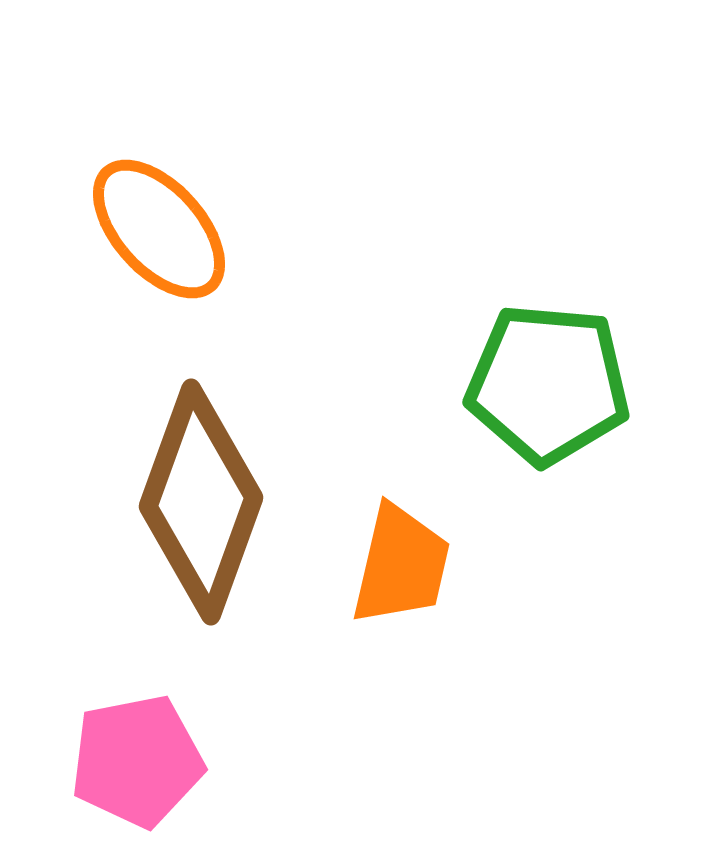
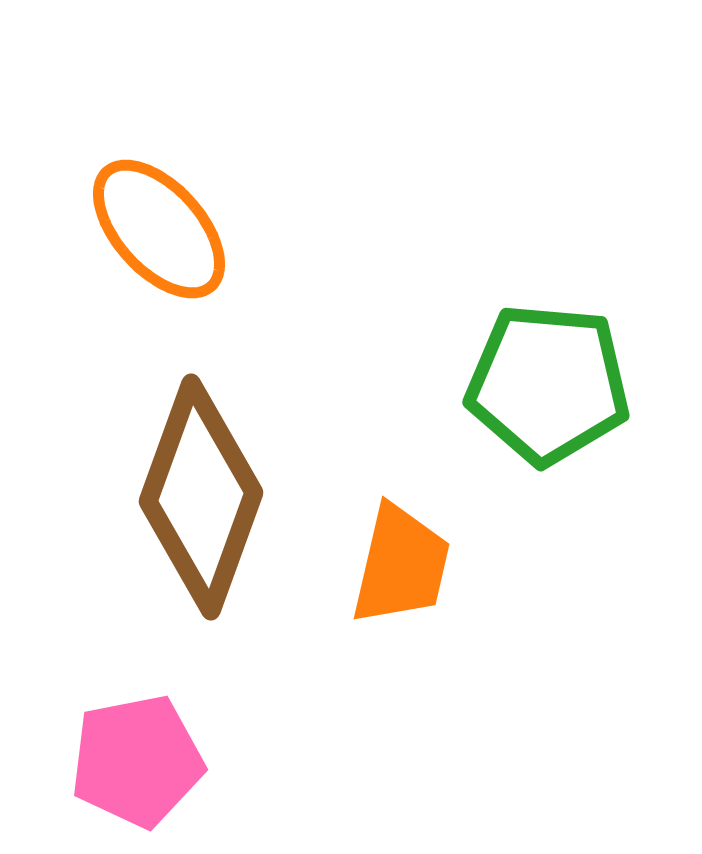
brown diamond: moved 5 px up
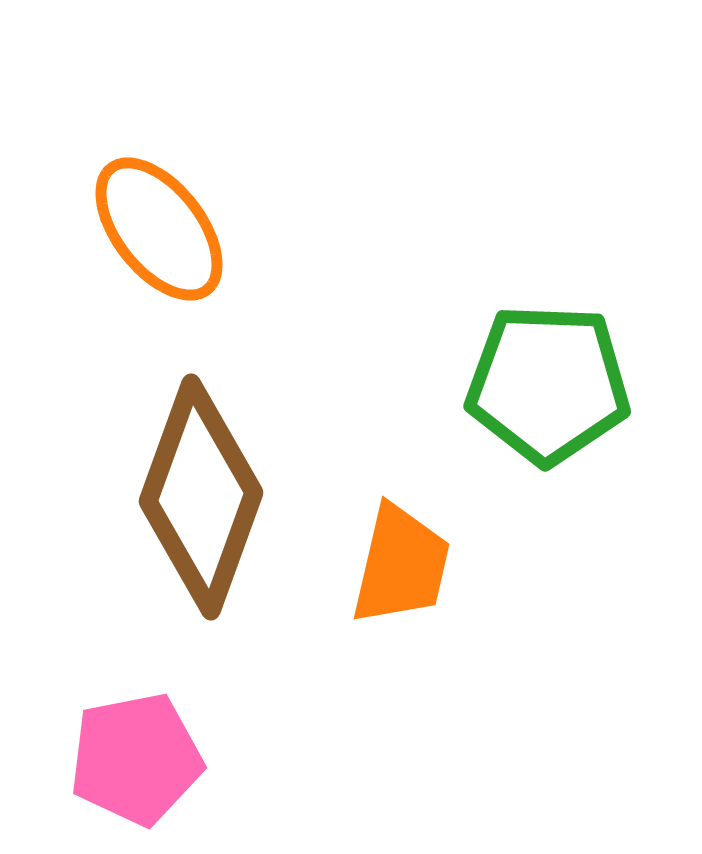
orange ellipse: rotated 4 degrees clockwise
green pentagon: rotated 3 degrees counterclockwise
pink pentagon: moved 1 px left, 2 px up
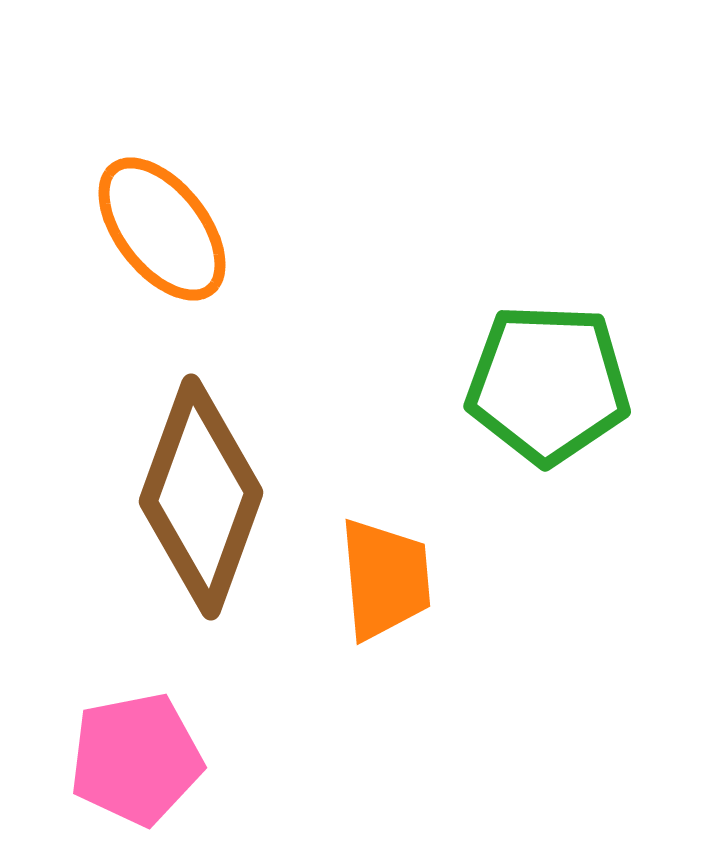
orange ellipse: moved 3 px right
orange trapezoid: moved 16 px left, 14 px down; rotated 18 degrees counterclockwise
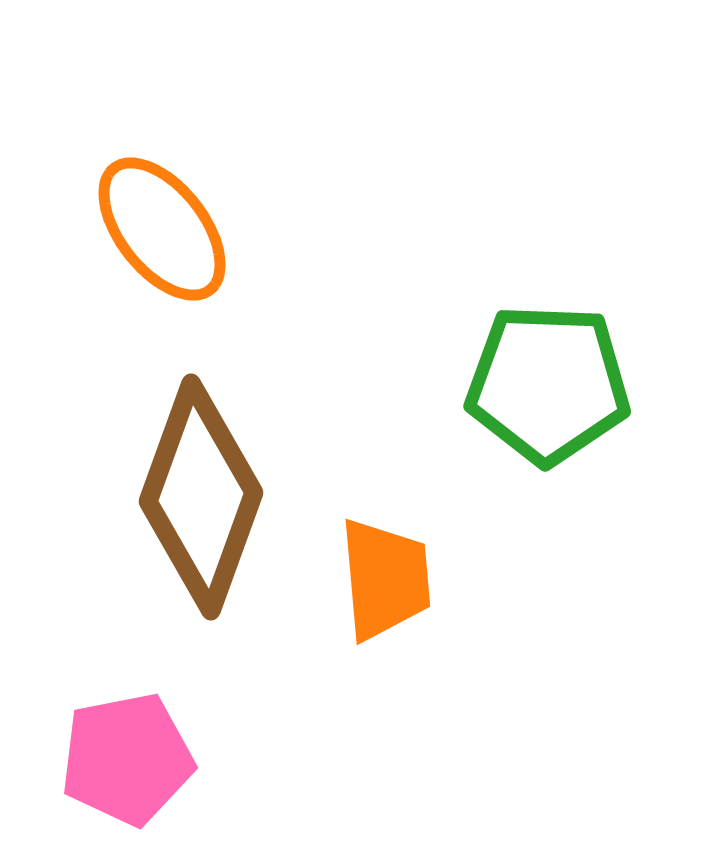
pink pentagon: moved 9 px left
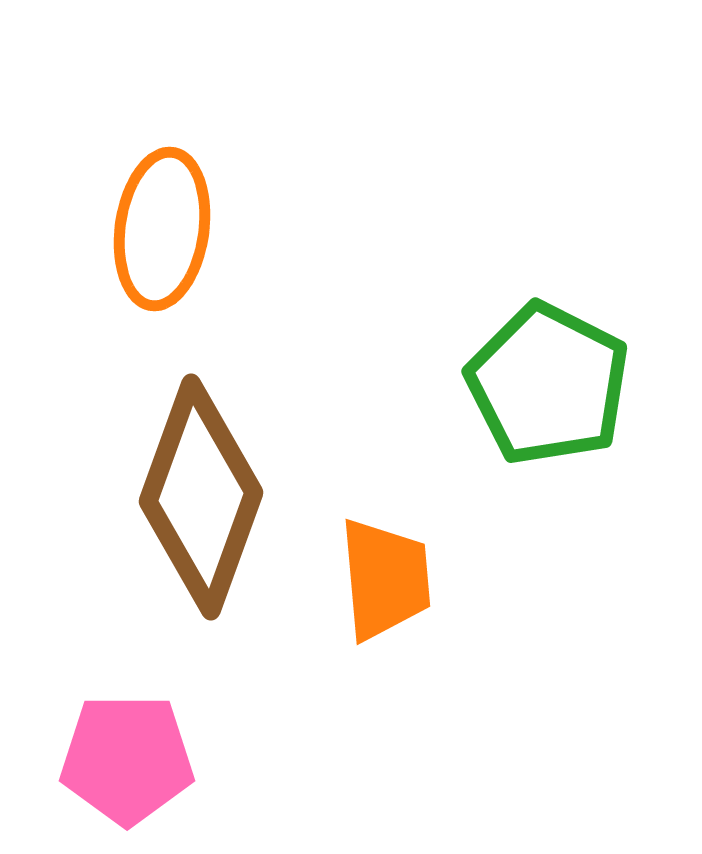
orange ellipse: rotated 46 degrees clockwise
green pentagon: rotated 25 degrees clockwise
pink pentagon: rotated 11 degrees clockwise
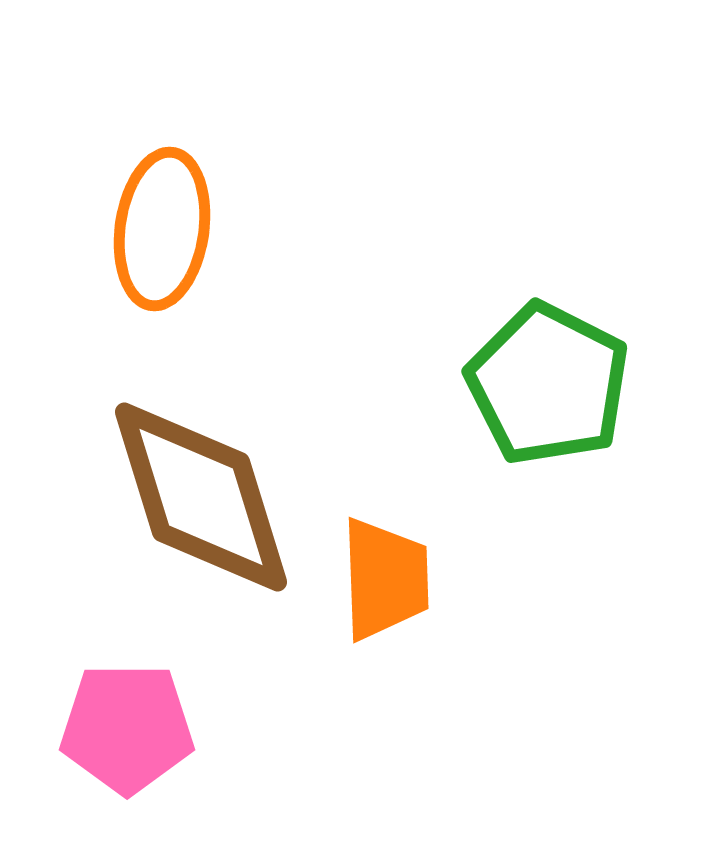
brown diamond: rotated 37 degrees counterclockwise
orange trapezoid: rotated 3 degrees clockwise
pink pentagon: moved 31 px up
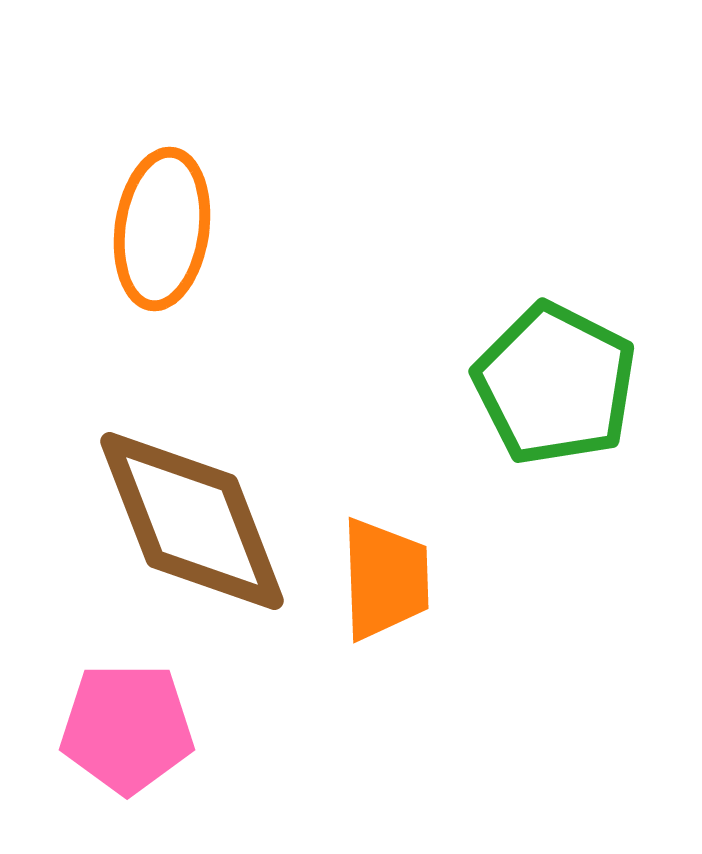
green pentagon: moved 7 px right
brown diamond: moved 9 px left, 24 px down; rotated 4 degrees counterclockwise
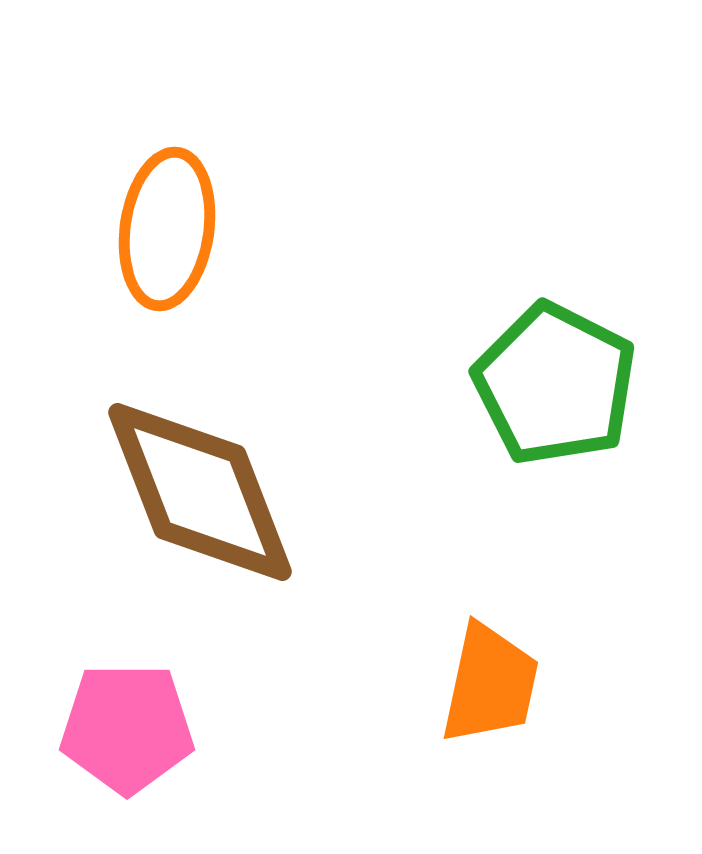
orange ellipse: moved 5 px right
brown diamond: moved 8 px right, 29 px up
orange trapezoid: moved 105 px right, 105 px down; rotated 14 degrees clockwise
